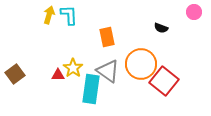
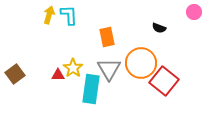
black semicircle: moved 2 px left
orange circle: moved 1 px up
gray triangle: moved 1 px right, 2 px up; rotated 25 degrees clockwise
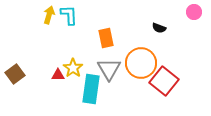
orange rectangle: moved 1 px left, 1 px down
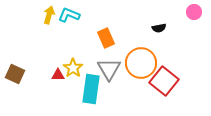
cyan L-shape: rotated 65 degrees counterclockwise
black semicircle: rotated 32 degrees counterclockwise
orange rectangle: rotated 12 degrees counterclockwise
brown square: rotated 30 degrees counterclockwise
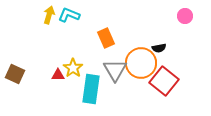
pink circle: moved 9 px left, 4 px down
black semicircle: moved 20 px down
gray triangle: moved 6 px right, 1 px down
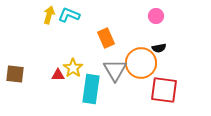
pink circle: moved 29 px left
brown square: rotated 18 degrees counterclockwise
red square: moved 9 px down; rotated 32 degrees counterclockwise
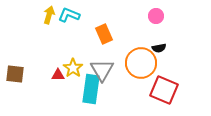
orange rectangle: moved 2 px left, 4 px up
gray triangle: moved 13 px left
red square: rotated 16 degrees clockwise
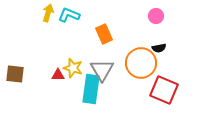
yellow arrow: moved 1 px left, 2 px up
yellow star: rotated 18 degrees counterclockwise
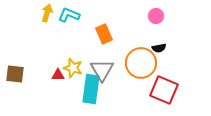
yellow arrow: moved 1 px left
